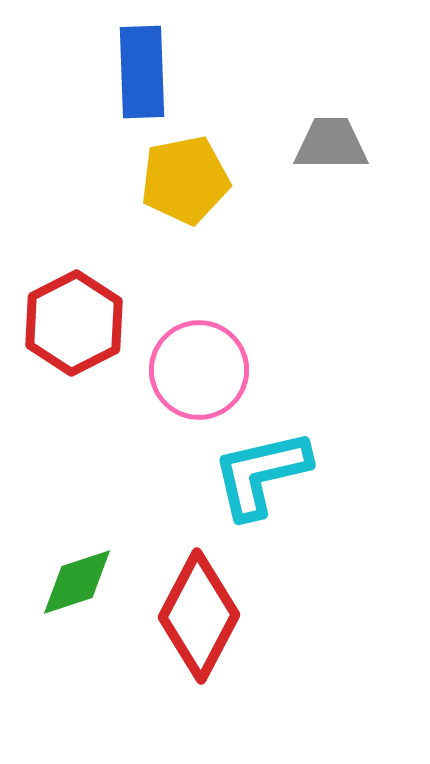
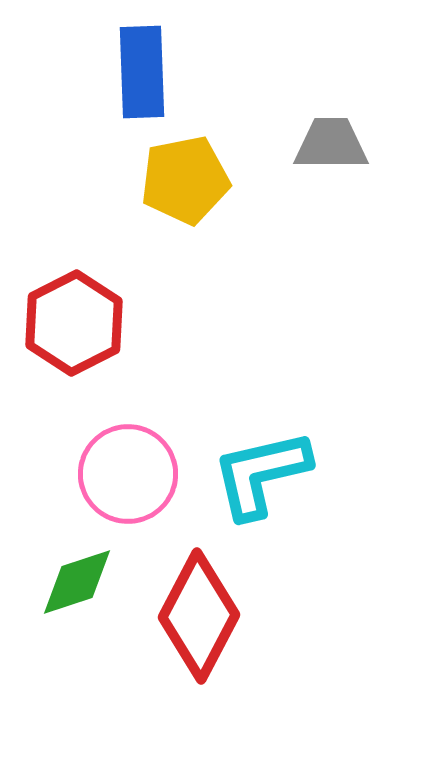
pink circle: moved 71 px left, 104 px down
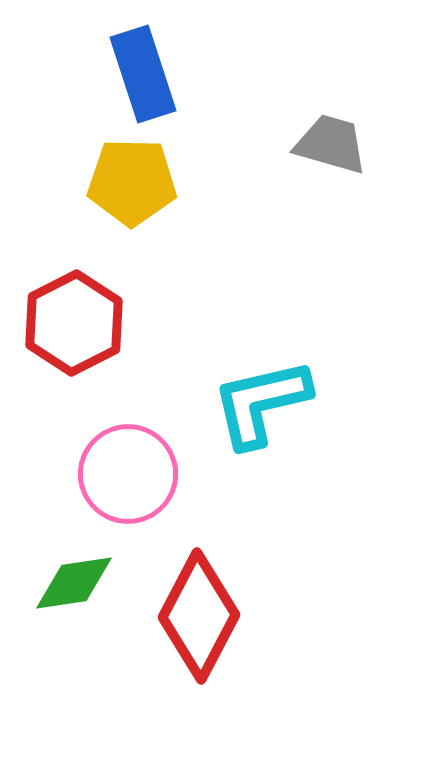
blue rectangle: moved 1 px right, 2 px down; rotated 16 degrees counterclockwise
gray trapezoid: rotated 16 degrees clockwise
yellow pentagon: moved 53 px left, 2 px down; rotated 12 degrees clockwise
cyan L-shape: moved 71 px up
green diamond: moved 3 px left, 1 px down; rotated 10 degrees clockwise
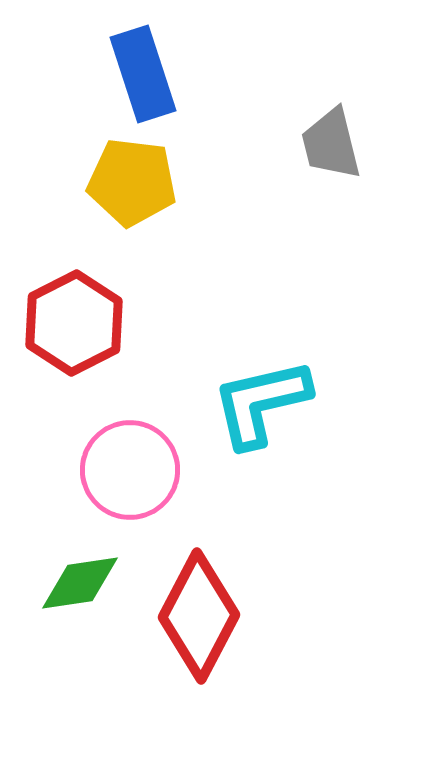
gray trapezoid: rotated 120 degrees counterclockwise
yellow pentagon: rotated 6 degrees clockwise
pink circle: moved 2 px right, 4 px up
green diamond: moved 6 px right
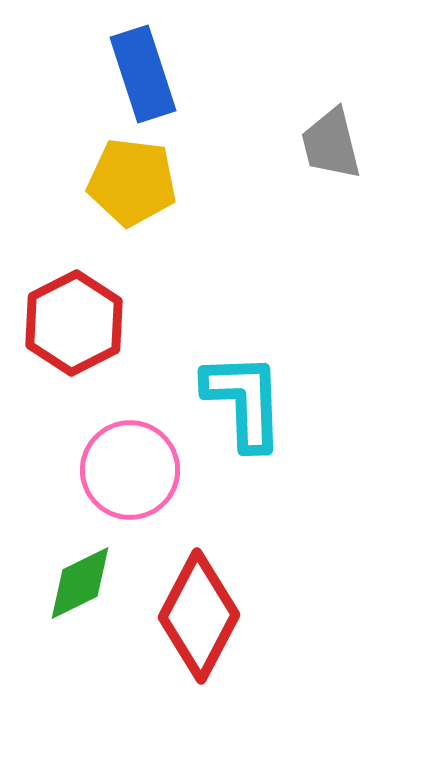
cyan L-shape: moved 17 px left, 2 px up; rotated 101 degrees clockwise
green diamond: rotated 18 degrees counterclockwise
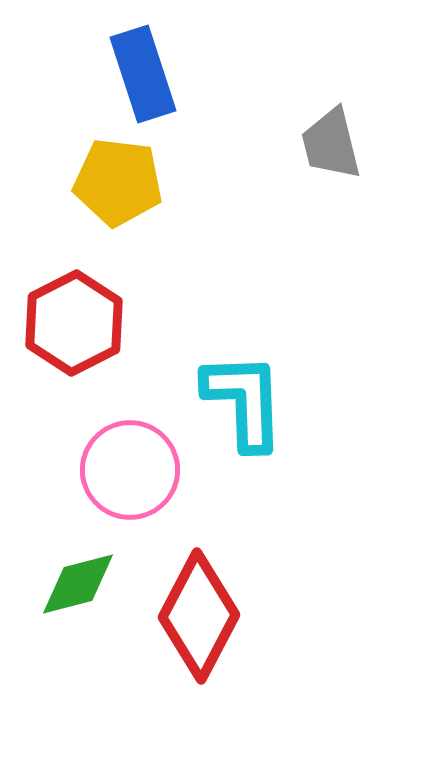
yellow pentagon: moved 14 px left
green diamond: moved 2 px left, 1 px down; rotated 12 degrees clockwise
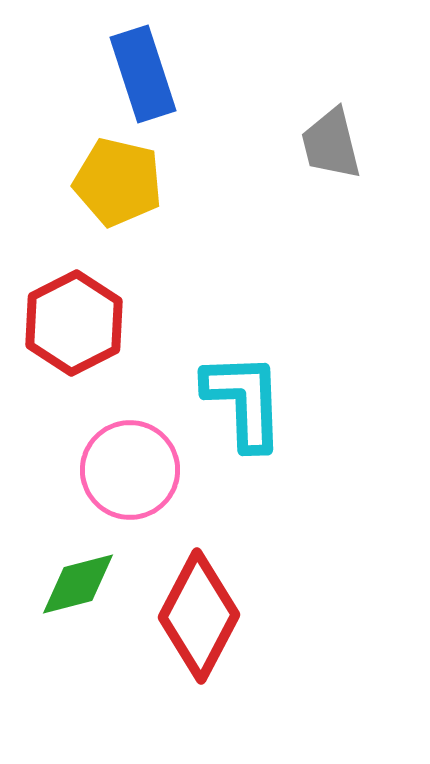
yellow pentagon: rotated 6 degrees clockwise
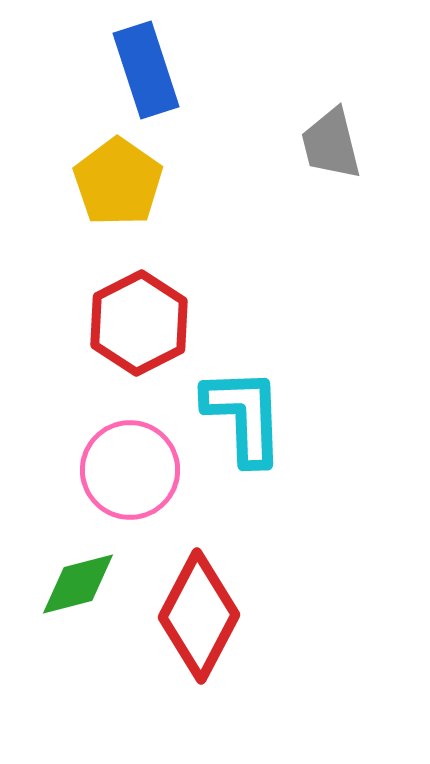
blue rectangle: moved 3 px right, 4 px up
yellow pentagon: rotated 22 degrees clockwise
red hexagon: moved 65 px right
cyan L-shape: moved 15 px down
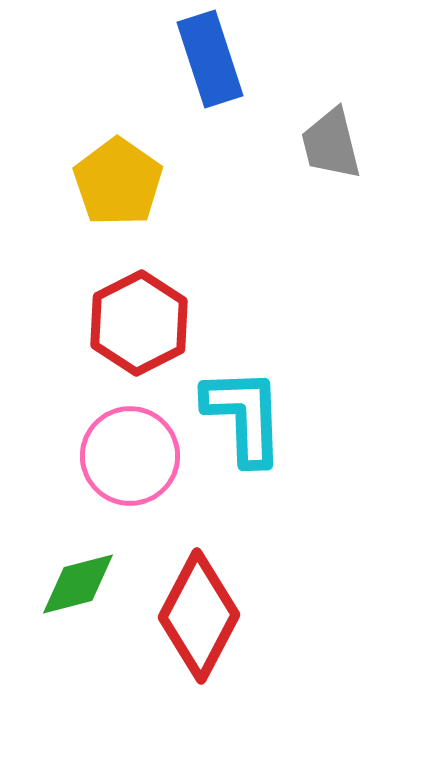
blue rectangle: moved 64 px right, 11 px up
pink circle: moved 14 px up
